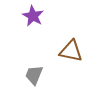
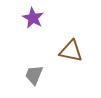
purple star: moved 2 px down
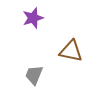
purple star: rotated 25 degrees clockwise
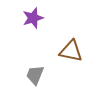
gray trapezoid: moved 1 px right
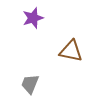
gray trapezoid: moved 5 px left, 9 px down
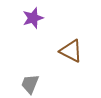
brown triangle: rotated 15 degrees clockwise
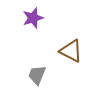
gray trapezoid: moved 7 px right, 9 px up
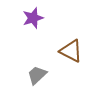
gray trapezoid: rotated 25 degrees clockwise
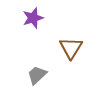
brown triangle: moved 3 px up; rotated 35 degrees clockwise
